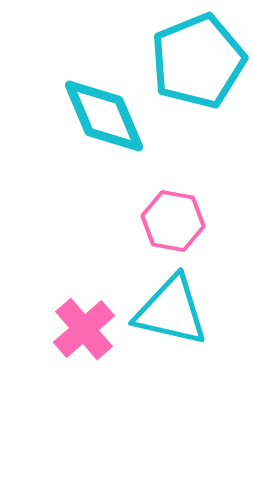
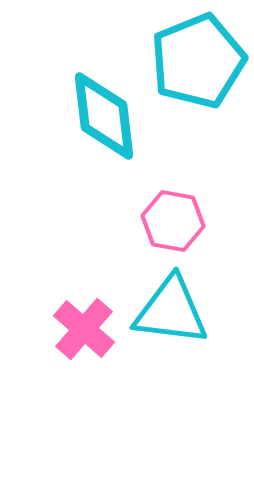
cyan diamond: rotated 16 degrees clockwise
cyan triangle: rotated 6 degrees counterclockwise
pink cross: rotated 8 degrees counterclockwise
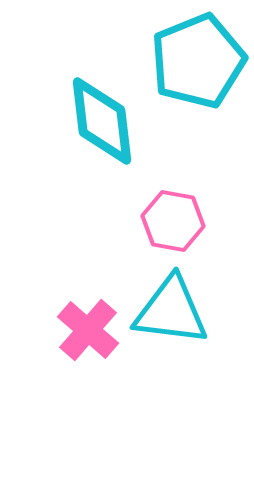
cyan diamond: moved 2 px left, 5 px down
pink cross: moved 4 px right, 1 px down
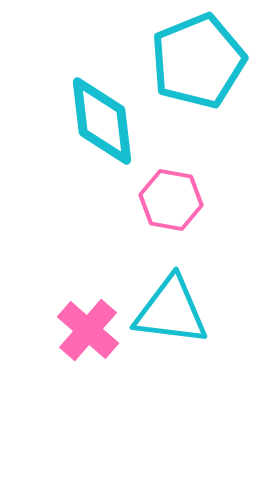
pink hexagon: moved 2 px left, 21 px up
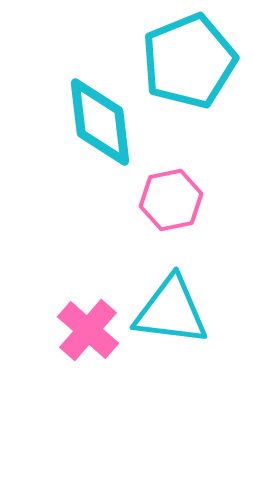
cyan pentagon: moved 9 px left
cyan diamond: moved 2 px left, 1 px down
pink hexagon: rotated 22 degrees counterclockwise
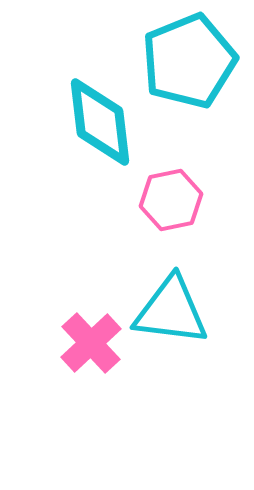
pink cross: moved 3 px right, 13 px down; rotated 6 degrees clockwise
